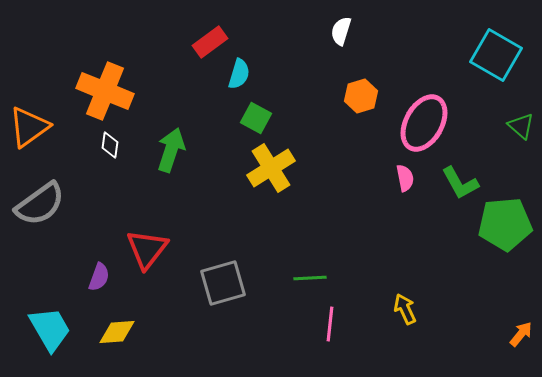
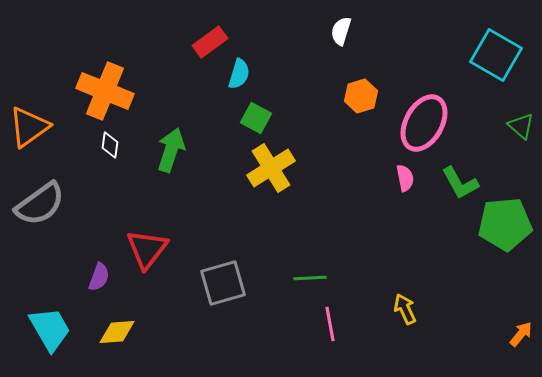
pink line: rotated 16 degrees counterclockwise
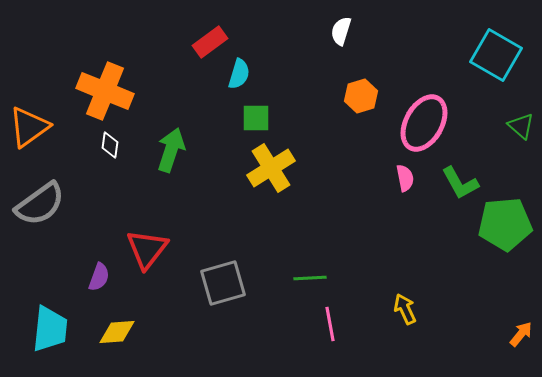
green square: rotated 28 degrees counterclockwise
cyan trapezoid: rotated 36 degrees clockwise
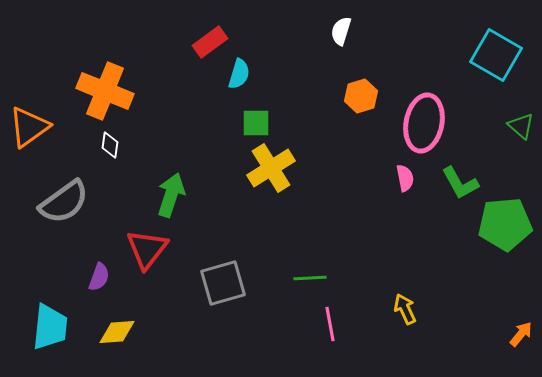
green square: moved 5 px down
pink ellipse: rotated 18 degrees counterclockwise
green arrow: moved 45 px down
gray semicircle: moved 24 px right, 2 px up
cyan trapezoid: moved 2 px up
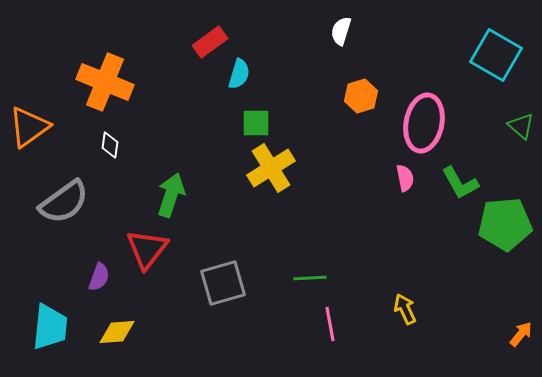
orange cross: moved 9 px up
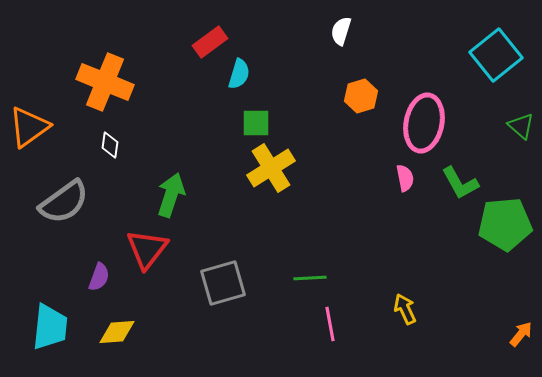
cyan square: rotated 21 degrees clockwise
